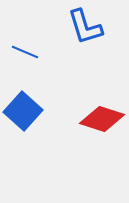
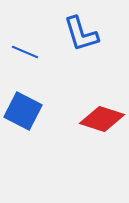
blue L-shape: moved 4 px left, 7 px down
blue square: rotated 15 degrees counterclockwise
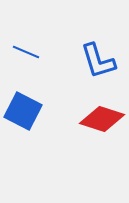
blue L-shape: moved 17 px right, 27 px down
blue line: moved 1 px right
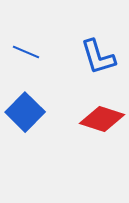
blue L-shape: moved 4 px up
blue square: moved 2 px right, 1 px down; rotated 18 degrees clockwise
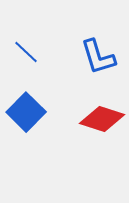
blue line: rotated 20 degrees clockwise
blue square: moved 1 px right
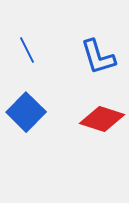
blue line: moved 1 px right, 2 px up; rotated 20 degrees clockwise
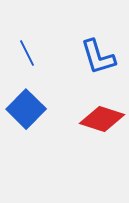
blue line: moved 3 px down
blue square: moved 3 px up
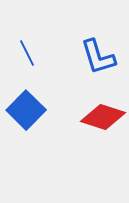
blue square: moved 1 px down
red diamond: moved 1 px right, 2 px up
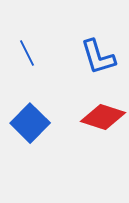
blue square: moved 4 px right, 13 px down
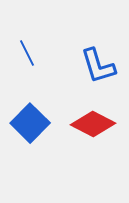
blue L-shape: moved 9 px down
red diamond: moved 10 px left, 7 px down; rotated 9 degrees clockwise
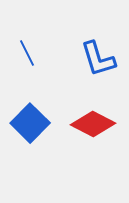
blue L-shape: moved 7 px up
